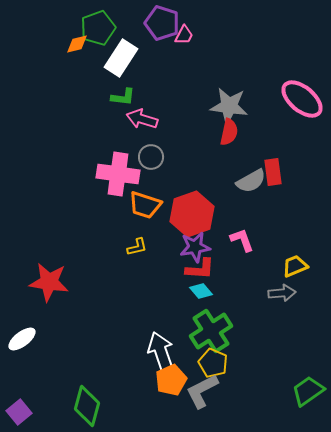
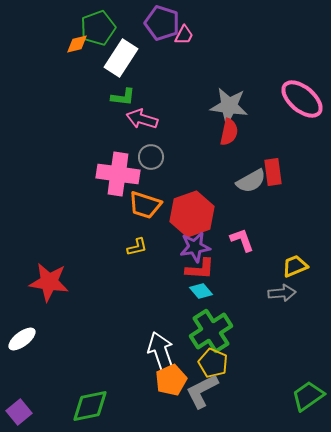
green trapezoid: moved 5 px down
green diamond: moved 3 px right; rotated 63 degrees clockwise
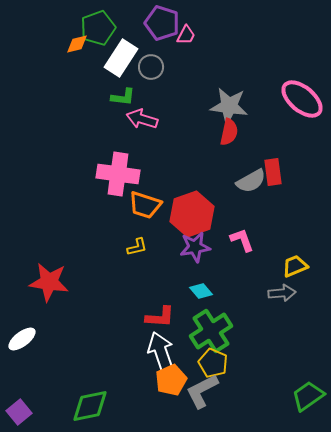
pink trapezoid: moved 2 px right
gray circle: moved 90 px up
red L-shape: moved 40 px left, 48 px down
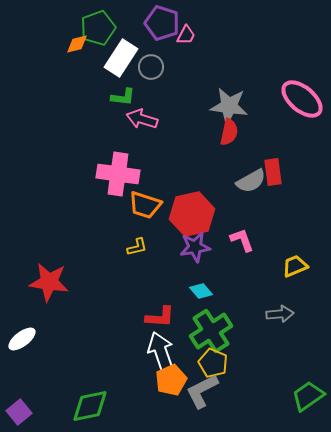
red hexagon: rotated 6 degrees clockwise
gray arrow: moved 2 px left, 21 px down
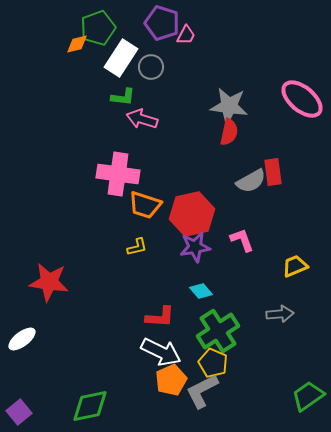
green cross: moved 7 px right
white arrow: rotated 135 degrees clockwise
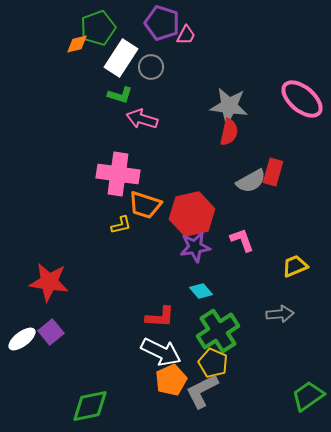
green L-shape: moved 3 px left, 2 px up; rotated 10 degrees clockwise
red rectangle: rotated 24 degrees clockwise
yellow L-shape: moved 16 px left, 22 px up
purple square: moved 32 px right, 80 px up
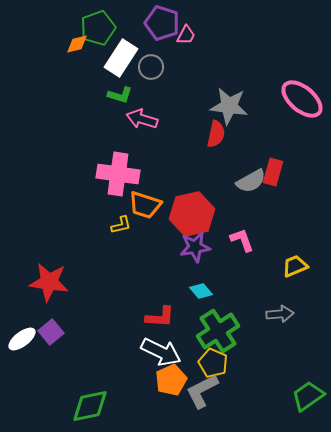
red semicircle: moved 13 px left, 2 px down
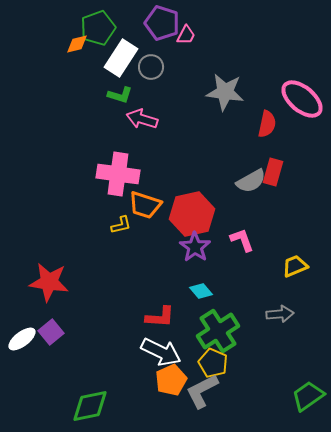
gray star: moved 4 px left, 14 px up
red semicircle: moved 51 px right, 10 px up
purple star: rotated 28 degrees counterclockwise
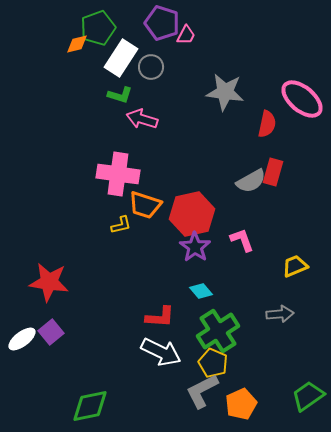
orange pentagon: moved 70 px right, 24 px down
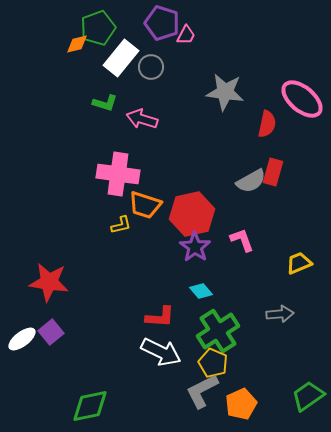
white rectangle: rotated 6 degrees clockwise
green L-shape: moved 15 px left, 8 px down
yellow trapezoid: moved 4 px right, 3 px up
